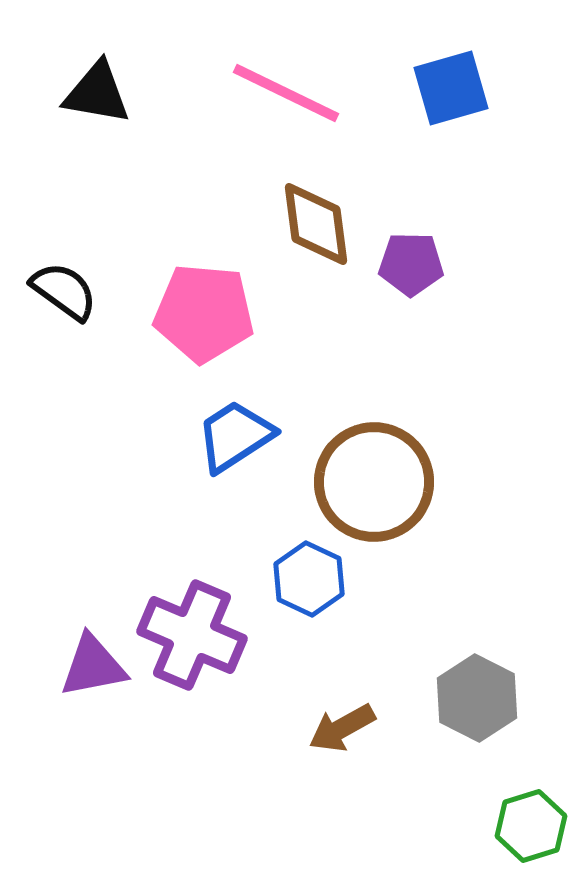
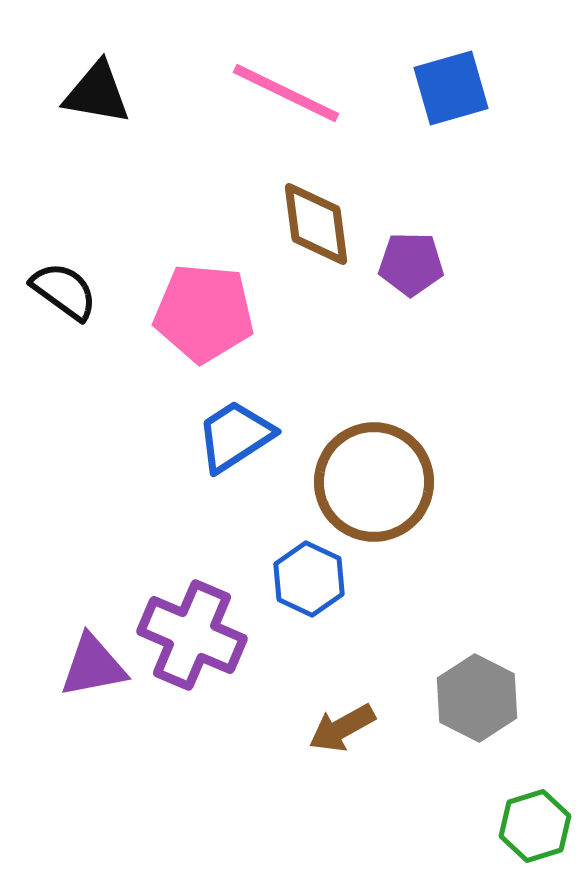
green hexagon: moved 4 px right
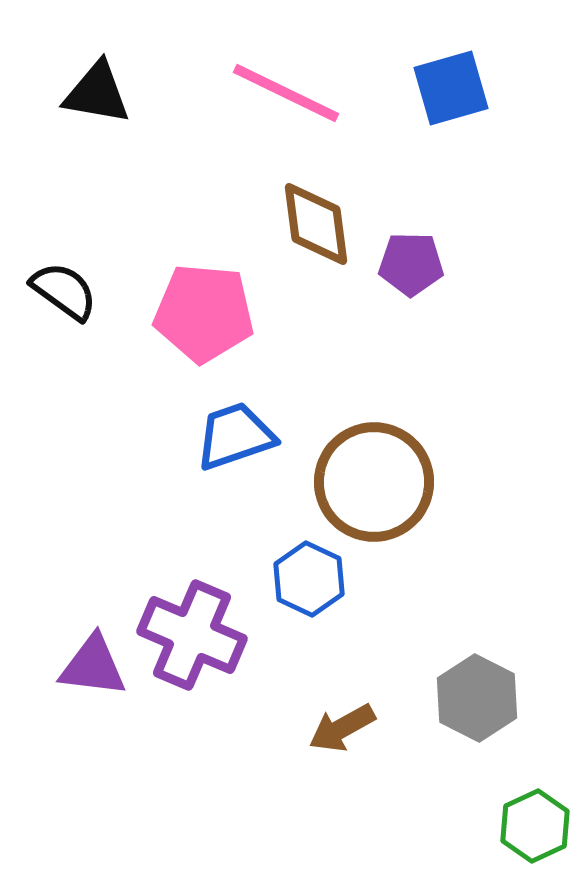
blue trapezoid: rotated 14 degrees clockwise
purple triangle: rotated 18 degrees clockwise
green hexagon: rotated 8 degrees counterclockwise
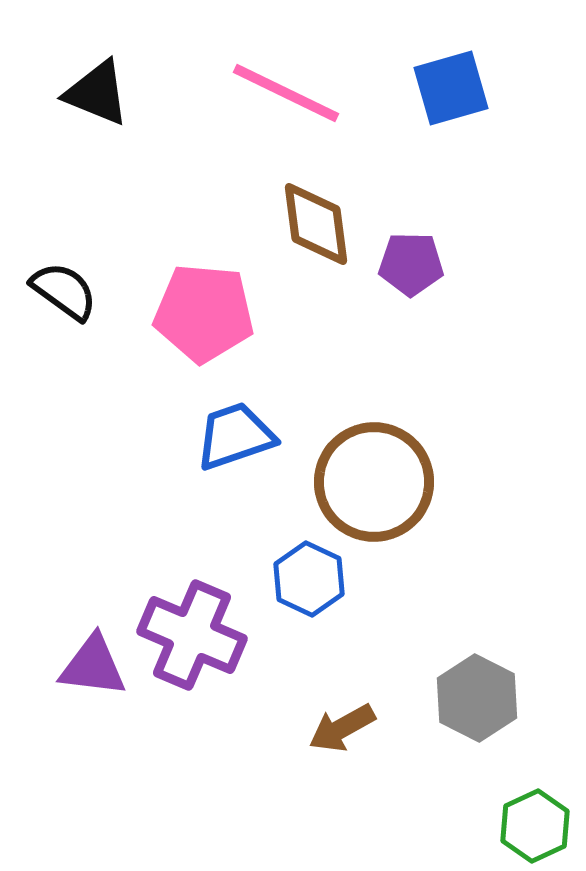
black triangle: rotated 12 degrees clockwise
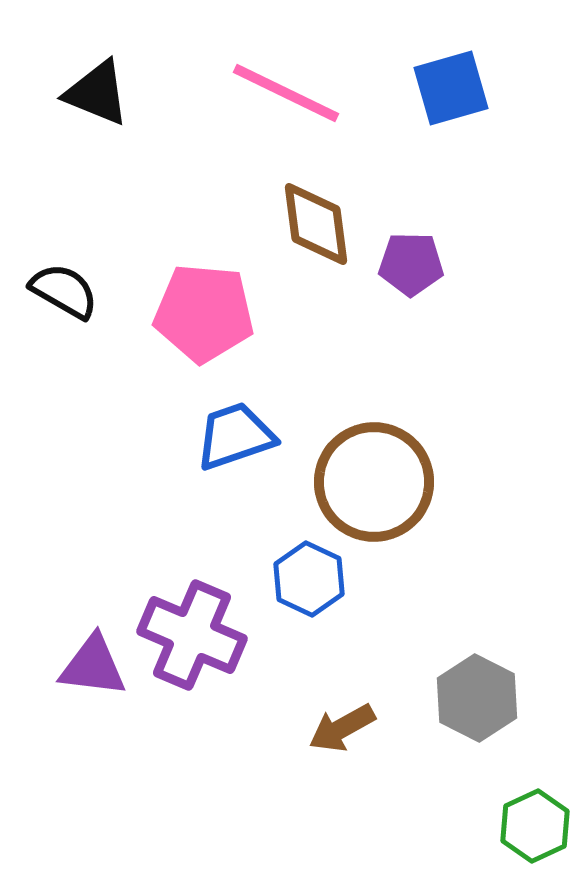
black semicircle: rotated 6 degrees counterclockwise
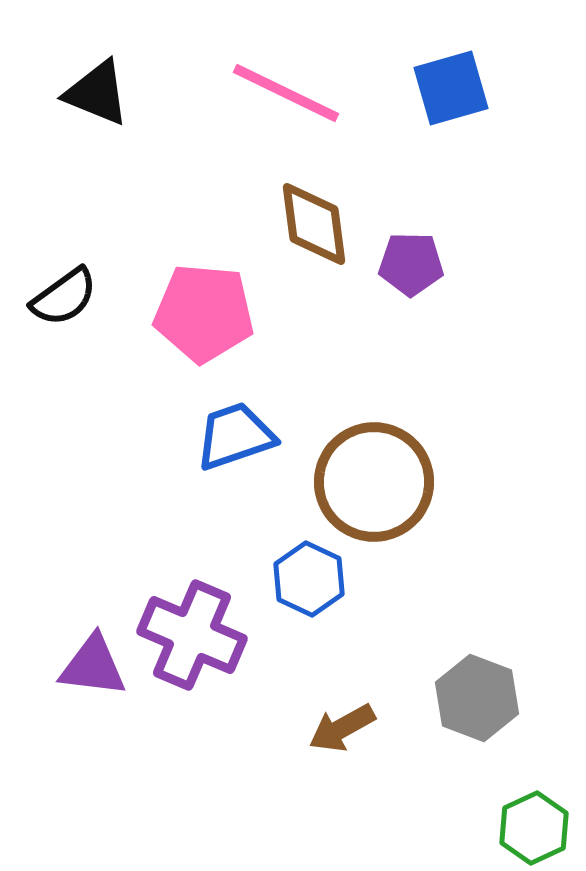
brown diamond: moved 2 px left
black semicircle: moved 6 px down; rotated 114 degrees clockwise
gray hexagon: rotated 6 degrees counterclockwise
green hexagon: moved 1 px left, 2 px down
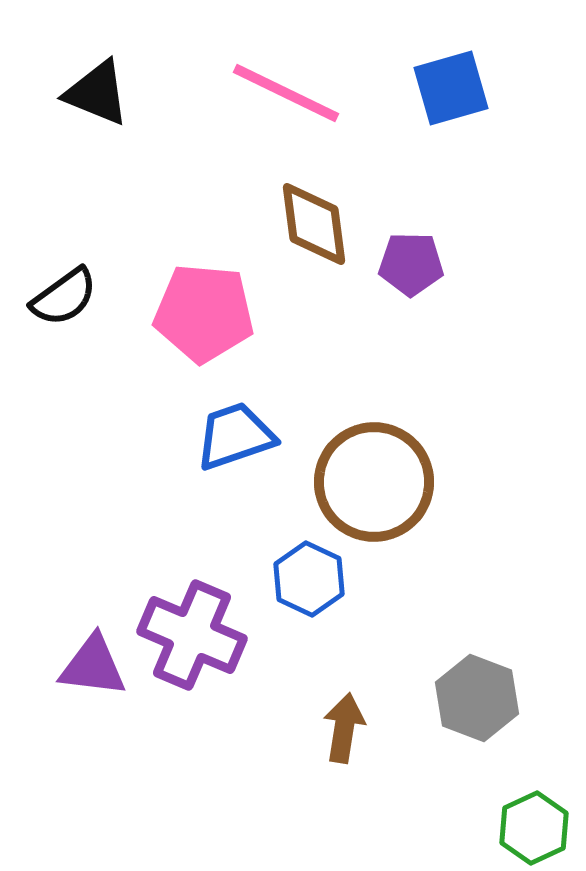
brown arrow: moved 2 px right; rotated 128 degrees clockwise
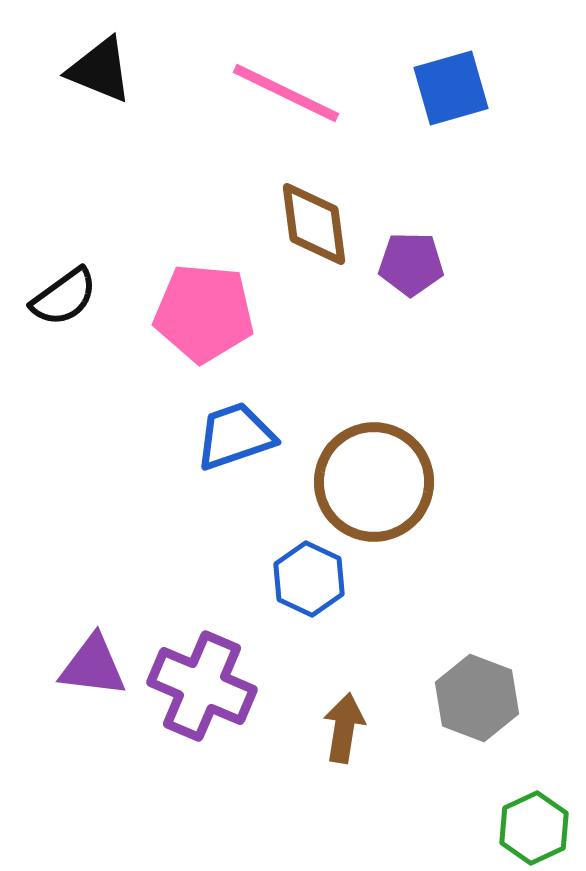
black triangle: moved 3 px right, 23 px up
purple cross: moved 10 px right, 51 px down
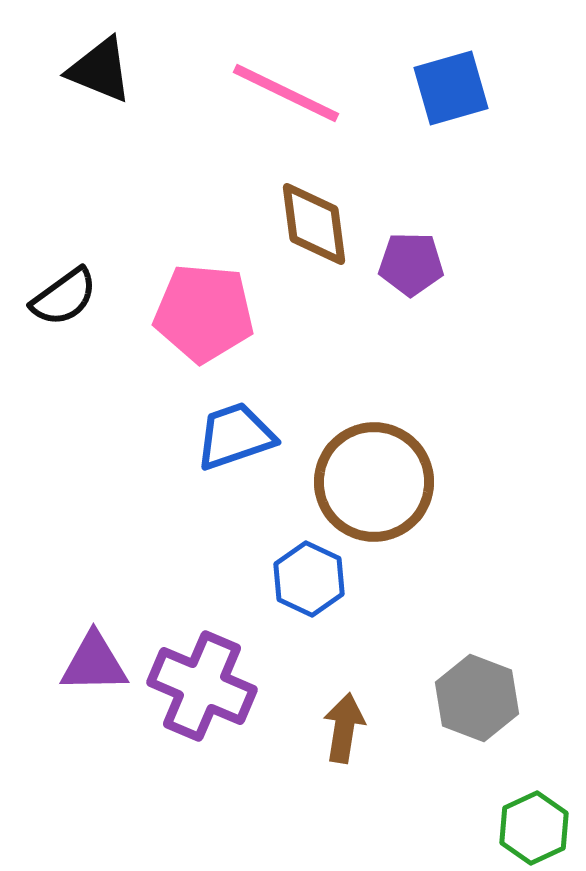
purple triangle: moved 1 px right, 3 px up; rotated 8 degrees counterclockwise
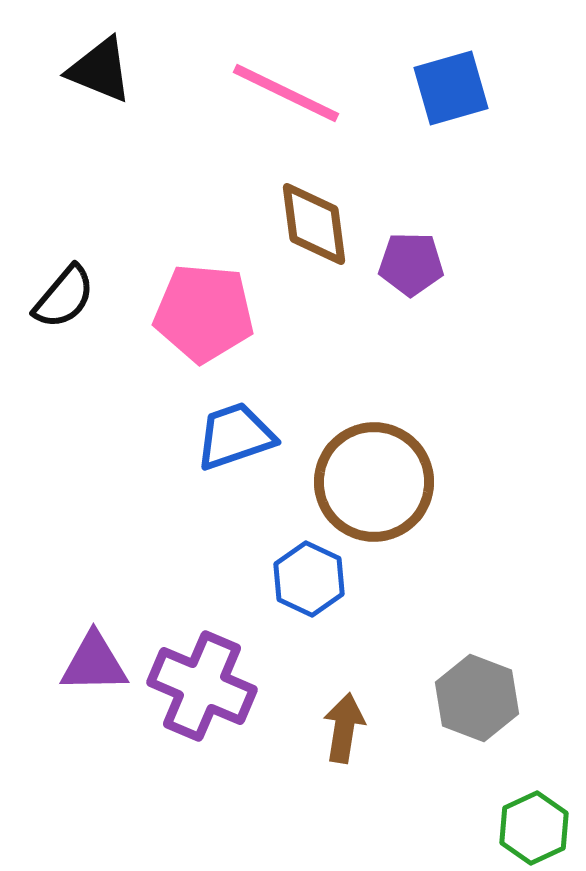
black semicircle: rotated 14 degrees counterclockwise
